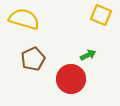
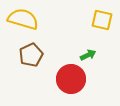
yellow square: moved 1 px right, 5 px down; rotated 10 degrees counterclockwise
yellow semicircle: moved 1 px left
brown pentagon: moved 2 px left, 4 px up
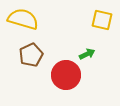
green arrow: moved 1 px left, 1 px up
red circle: moved 5 px left, 4 px up
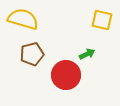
brown pentagon: moved 1 px right, 1 px up; rotated 10 degrees clockwise
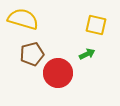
yellow square: moved 6 px left, 5 px down
red circle: moved 8 px left, 2 px up
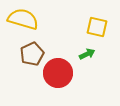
yellow square: moved 1 px right, 2 px down
brown pentagon: rotated 10 degrees counterclockwise
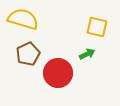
brown pentagon: moved 4 px left
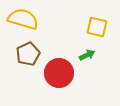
green arrow: moved 1 px down
red circle: moved 1 px right
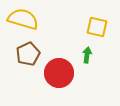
green arrow: rotated 56 degrees counterclockwise
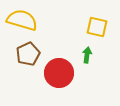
yellow semicircle: moved 1 px left, 1 px down
